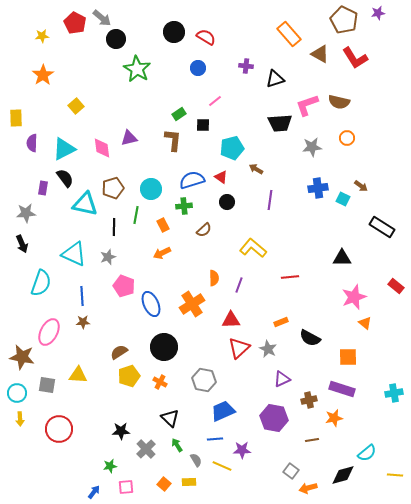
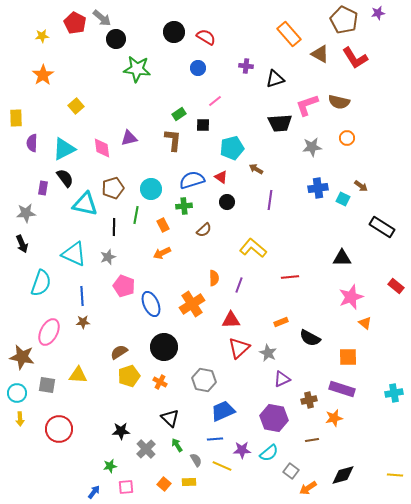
green star at (137, 69): rotated 24 degrees counterclockwise
pink star at (354, 297): moved 3 px left
gray star at (268, 349): moved 4 px down
cyan semicircle at (367, 453): moved 98 px left
orange arrow at (308, 488): rotated 18 degrees counterclockwise
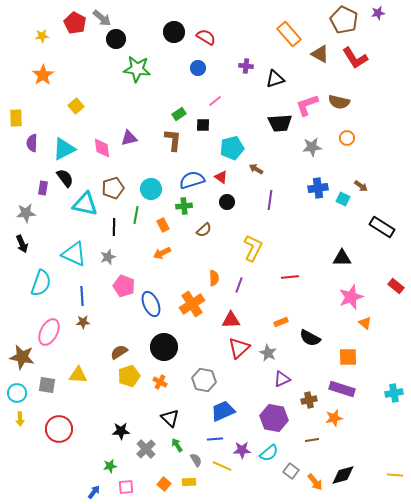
yellow L-shape at (253, 248): rotated 76 degrees clockwise
orange arrow at (308, 488): moved 7 px right, 6 px up; rotated 96 degrees counterclockwise
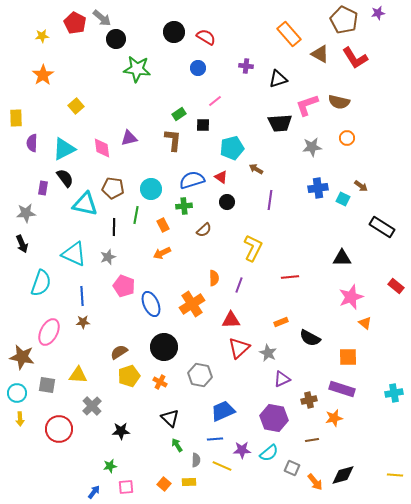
black triangle at (275, 79): moved 3 px right
brown pentagon at (113, 188): rotated 25 degrees clockwise
gray hexagon at (204, 380): moved 4 px left, 5 px up
gray cross at (146, 449): moved 54 px left, 43 px up
gray semicircle at (196, 460): rotated 32 degrees clockwise
gray square at (291, 471): moved 1 px right, 3 px up; rotated 14 degrees counterclockwise
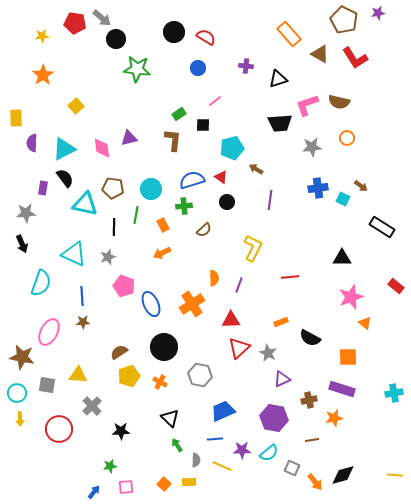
red pentagon at (75, 23): rotated 20 degrees counterclockwise
